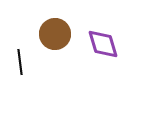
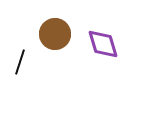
black line: rotated 25 degrees clockwise
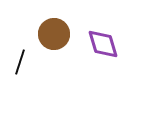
brown circle: moved 1 px left
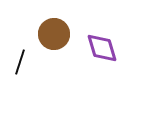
purple diamond: moved 1 px left, 4 px down
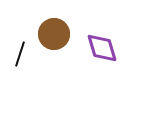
black line: moved 8 px up
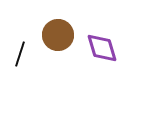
brown circle: moved 4 px right, 1 px down
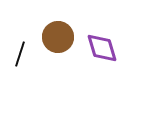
brown circle: moved 2 px down
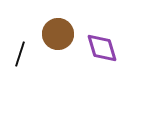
brown circle: moved 3 px up
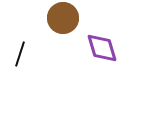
brown circle: moved 5 px right, 16 px up
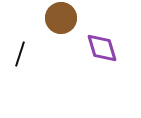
brown circle: moved 2 px left
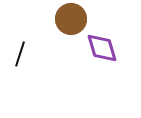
brown circle: moved 10 px right, 1 px down
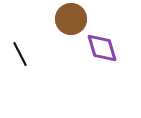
black line: rotated 45 degrees counterclockwise
